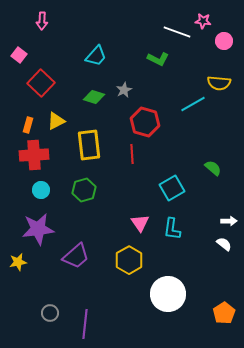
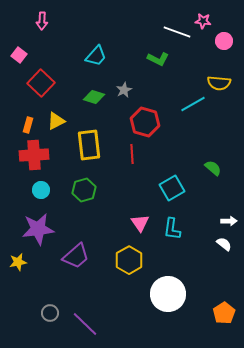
purple line: rotated 52 degrees counterclockwise
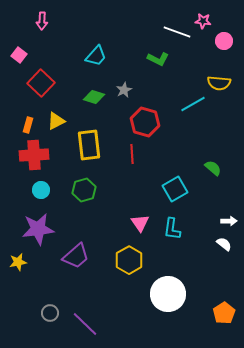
cyan square: moved 3 px right, 1 px down
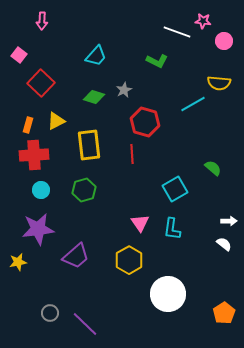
green L-shape: moved 1 px left, 2 px down
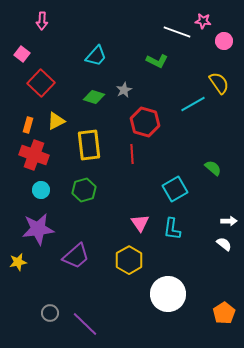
pink square: moved 3 px right, 1 px up
yellow semicircle: rotated 130 degrees counterclockwise
red cross: rotated 24 degrees clockwise
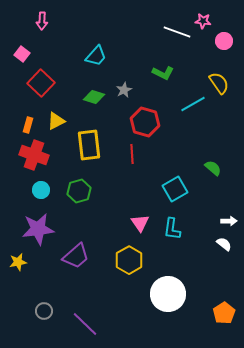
green L-shape: moved 6 px right, 12 px down
green hexagon: moved 5 px left, 1 px down
gray circle: moved 6 px left, 2 px up
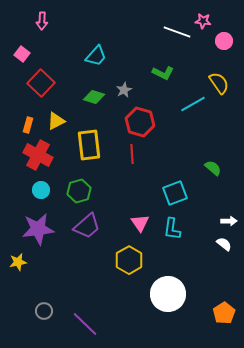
red hexagon: moved 5 px left
red cross: moved 4 px right; rotated 8 degrees clockwise
cyan square: moved 4 px down; rotated 10 degrees clockwise
purple trapezoid: moved 11 px right, 30 px up
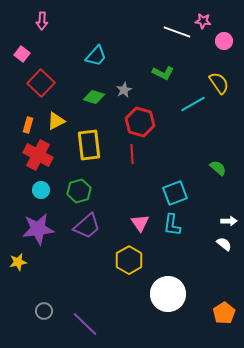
green semicircle: moved 5 px right
cyan L-shape: moved 4 px up
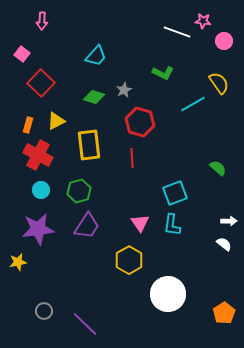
red line: moved 4 px down
purple trapezoid: rotated 16 degrees counterclockwise
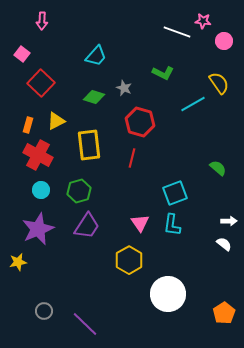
gray star: moved 2 px up; rotated 21 degrees counterclockwise
red line: rotated 18 degrees clockwise
purple star: rotated 16 degrees counterclockwise
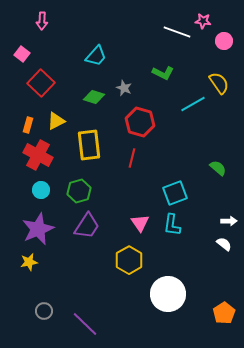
yellow star: moved 11 px right
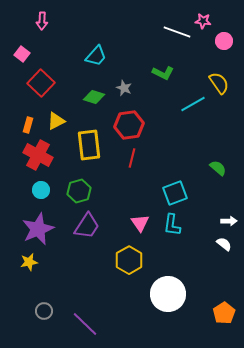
red hexagon: moved 11 px left, 3 px down; rotated 24 degrees counterclockwise
